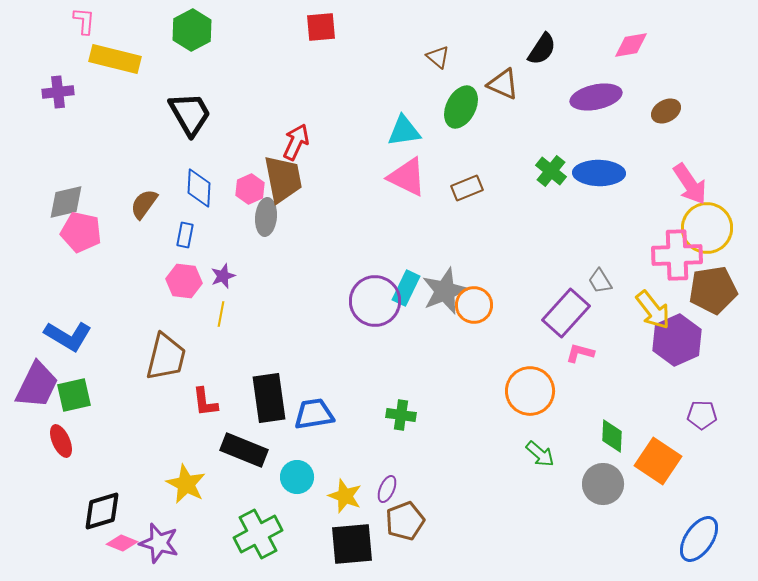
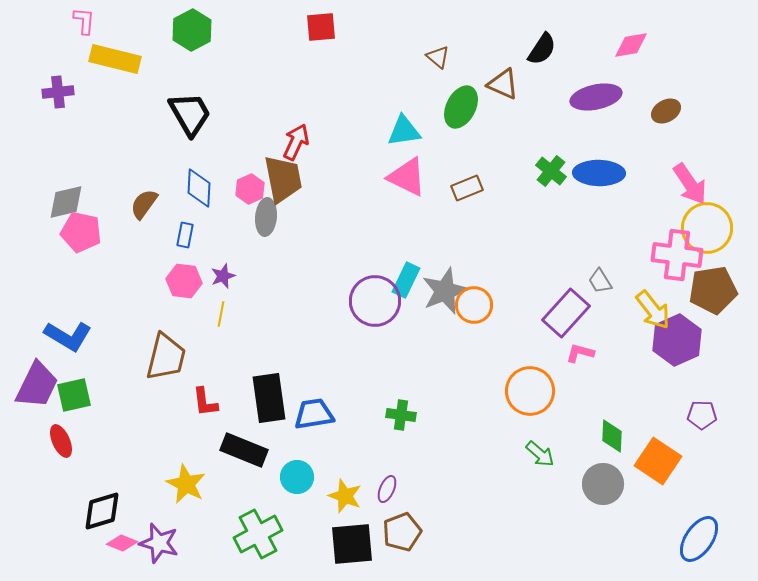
pink cross at (677, 255): rotated 9 degrees clockwise
cyan rectangle at (406, 288): moved 8 px up
brown pentagon at (405, 521): moved 3 px left, 11 px down
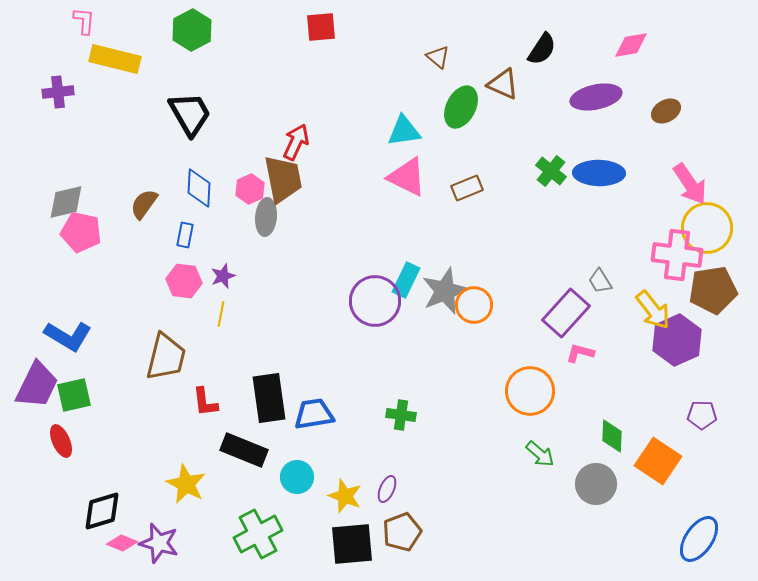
gray circle at (603, 484): moved 7 px left
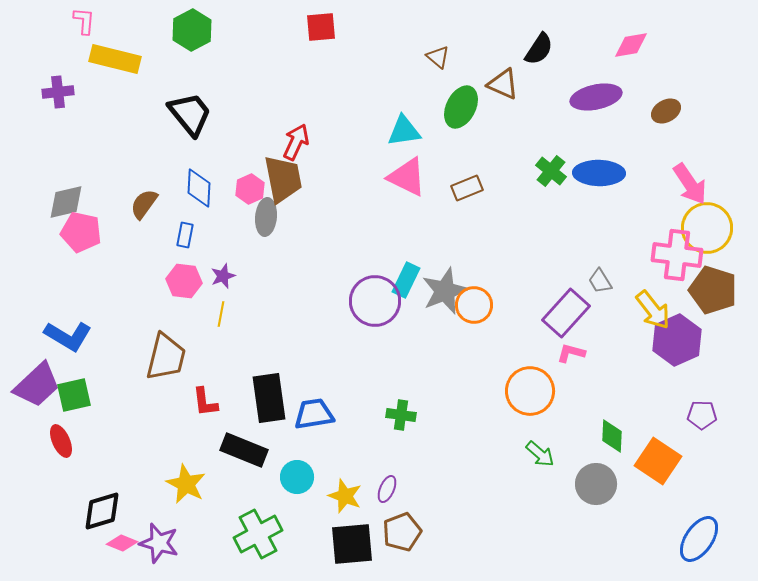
black semicircle at (542, 49): moved 3 px left
black trapezoid at (190, 114): rotated 9 degrees counterclockwise
brown pentagon at (713, 290): rotated 27 degrees clockwise
pink L-shape at (580, 353): moved 9 px left
purple trapezoid at (37, 385): rotated 21 degrees clockwise
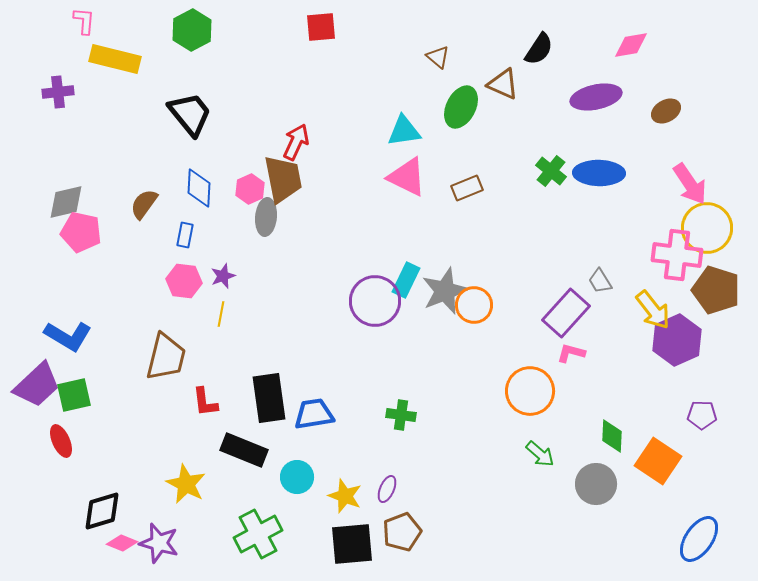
brown pentagon at (713, 290): moved 3 px right
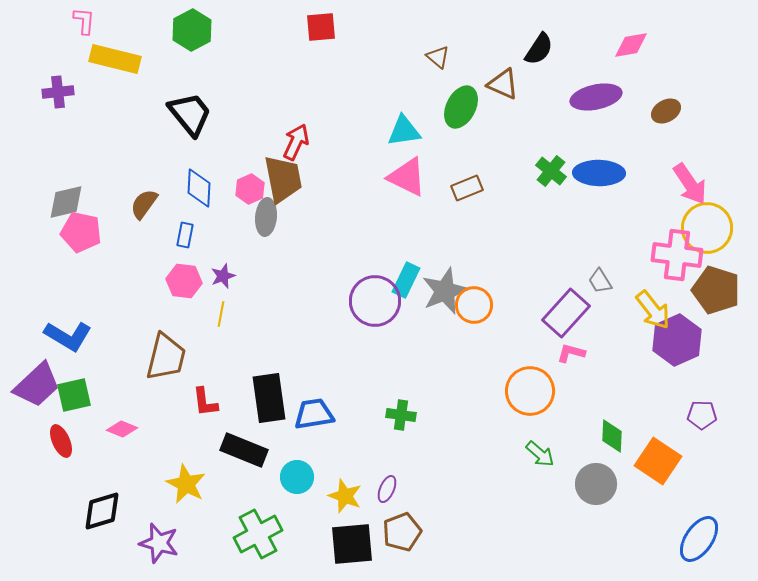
pink diamond at (122, 543): moved 114 px up
